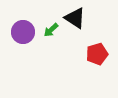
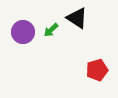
black triangle: moved 2 px right
red pentagon: moved 16 px down
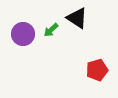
purple circle: moved 2 px down
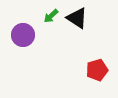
green arrow: moved 14 px up
purple circle: moved 1 px down
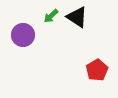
black triangle: moved 1 px up
red pentagon: rotated 15 degrees counterclockwise
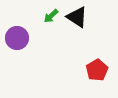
purple circle: moved 6 px left, 3 px down
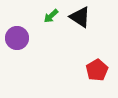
black triangle: moved 3 px right
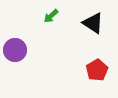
black triangle: moved 13 px right, 6 px down
purple circle: moved 2 px left, 12 px down
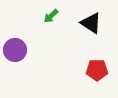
black triangle: moved 2 px left
red pentagon: rotated 30 degrees clockwise
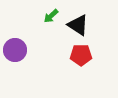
black triangle: moved 13 px left, 2 px down
red pentagon: moved 16 px left, 15 px up
